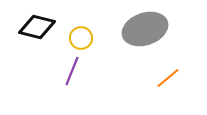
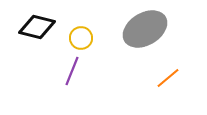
gray ellipse: rotated 12 degrees counterclockwise
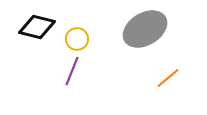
yellow circle: moved 4 px left, 1 px down
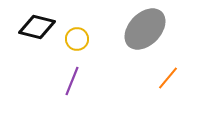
gray ellipse: rotated 15 degrees counterclockwise
purple line: moved 10 px down
orange line: rotated 10 degrees counterclockwise
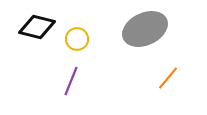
gray ellipse: rotated 21 degrees clockwise
purple line: moved 1 px left
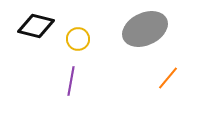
black diamond: moved 1 px left, 1 px up
yellow circle: moved 1 px right
purple line: rotated 12 degrees counterclockwise
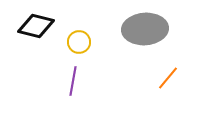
gray ellipse: rotated 21 degrees clockwise
yellow circle: moved 1 px right, 3 px down
purple line: moved 2 px right
